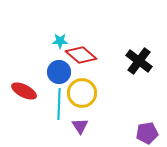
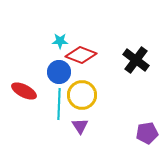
red diamond: rotated 20 degrees counterclockwise
black cross: moved 3 px left, 1 px up
yellow circle: moved 2 px down
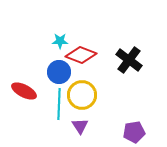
black cross: moved 7 px left
purple pentagon: moved 13 px left, 1 px up
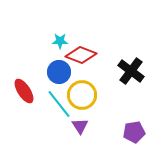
black cross: moved 2 px right, 11 px down
red ellipse: rotated 30 degrees clockwise
cyan line: rotated 40 degrees counterclockwise
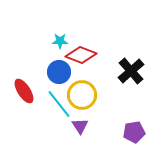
black cross: rotated 12 degrees clockwise
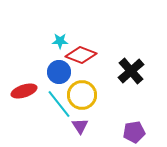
red ellipse: rotated 75 degrees counterclockwise
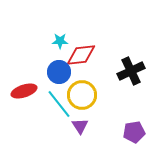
red diamond: rotated 28 degrees counterclockwise
black cross: rotated 16 degrees clockwise
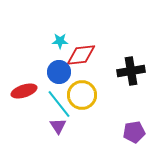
black cross: rotated 16 degrees clockwise
purple triangle: moved 22 px left
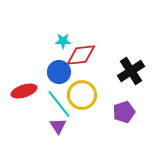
cyan star: moved 3 px right
black cross: rotated 24 degrees counterclockwise
purple pentagon: moved 10 px left, 20 px up; rotated 10 degrees counterclockwise
